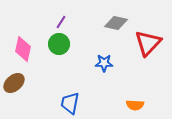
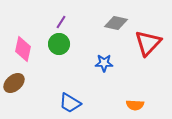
blue trapezoid: rotated 70 degrees counterclockwise
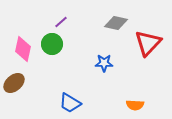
purple line: rotated 16 degrees clockwise
green circle: moved 7 px left
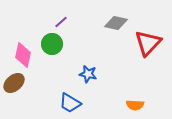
pink diamond: moved 6 px down
blue star: moved 16 px left, 11 px down; rotated 12 degrees clockwise
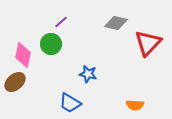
green circle: moved 1 px left
brown ellipse: moved 1 px right, 1 px up
